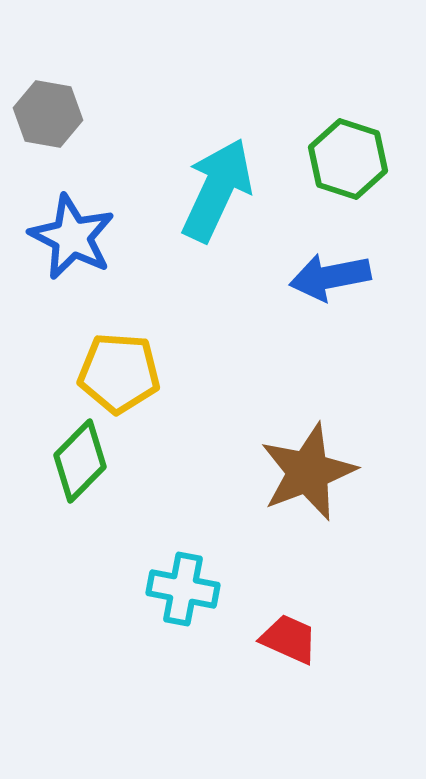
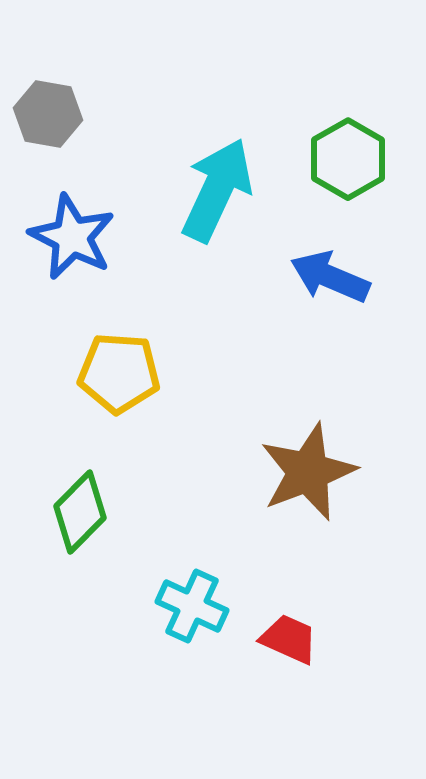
green hexagon: rotated 12 degrees clockwise
blue arrow: rotated 34 degrees clockwise
green diamond: moved 51 px down
cyan cross: moved 9 px right, 17 px down; rotated 14 degrees clockwise
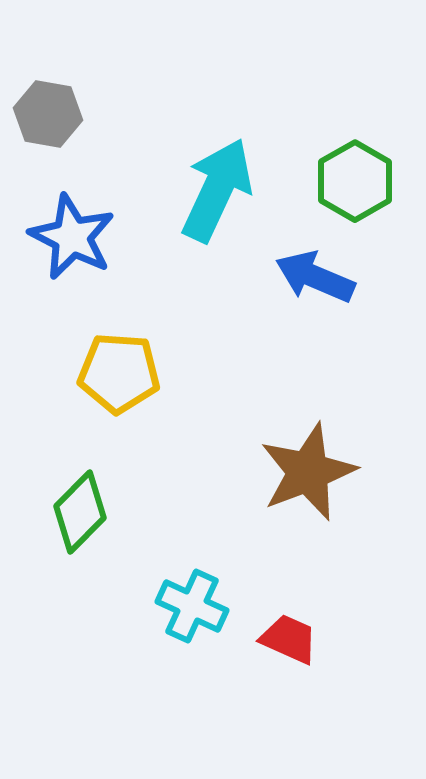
green hexagon: moved 7 px right, 22 px down
blue arrow: moved 15 px left
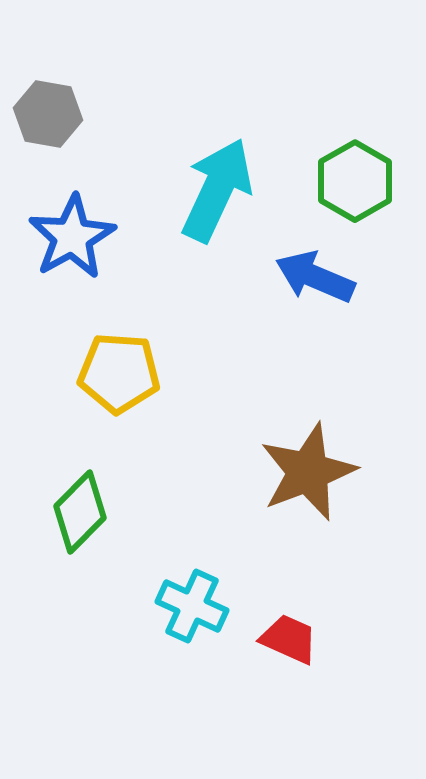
blue star: rotated 16 degrees clockwise
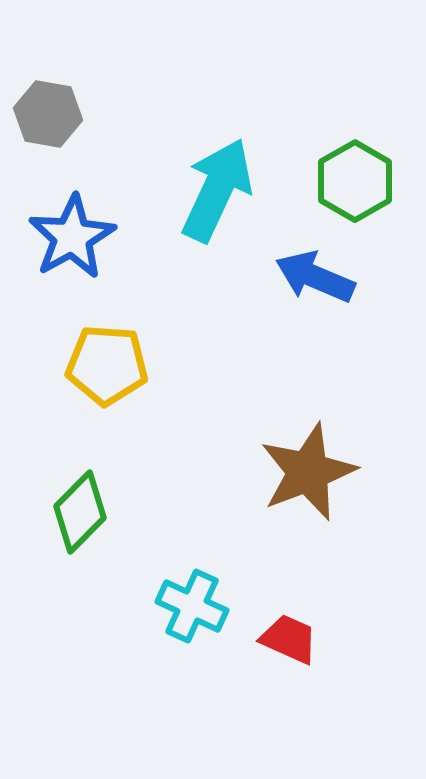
yellow pentagon: moved 12 px left, 8 px up
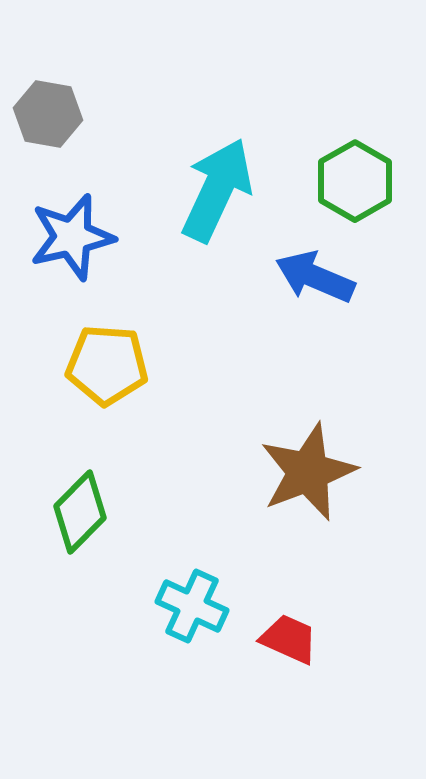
blue star: rotated 16 degrees clockwise
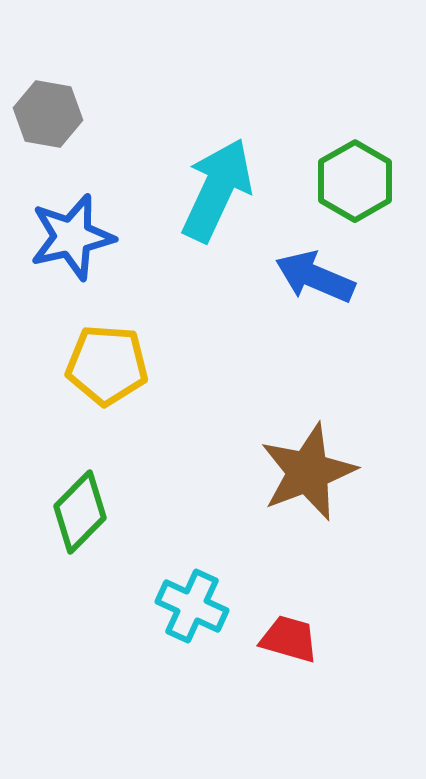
red trapezoid: rotated 8 degrees counterclockwise
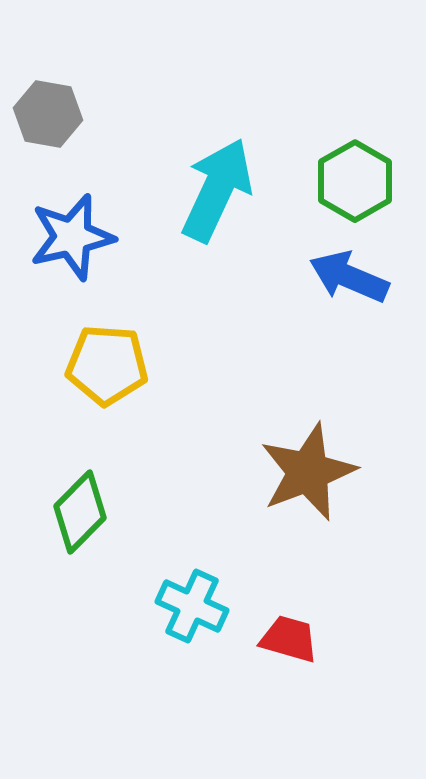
blue arrow: moved 34 px right
